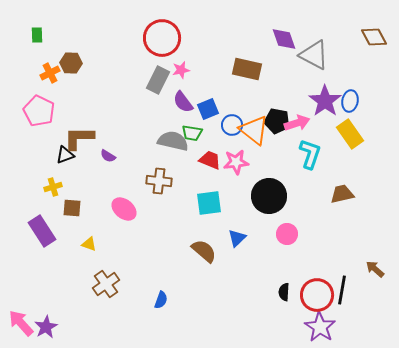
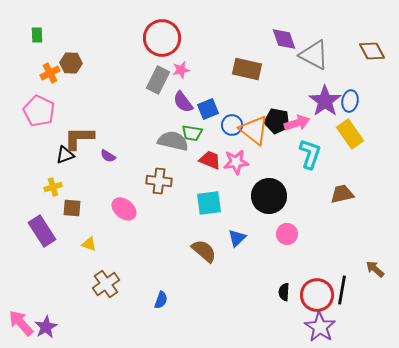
brown diamond at (374, 37): moved 2 px left, 14 px down
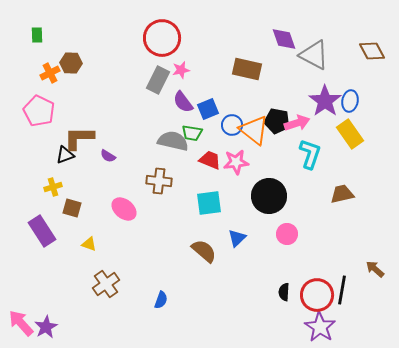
brown square at (72, 208): rotated 12 degrees clockwise
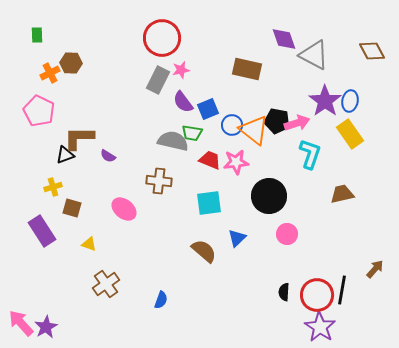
brown arrow at (375, 269): rotated 90 degrees clockwise
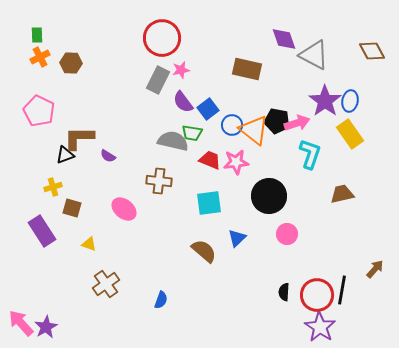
orange cross at (50, 73): moved 10 px left, 16 px up
blue square at (208, 109): rotated 15 degrees counterclockwise
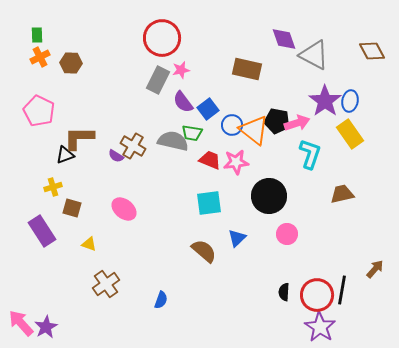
purple semicircle at (108, 156): moved 8 px right
brown cross at (159, 181): moved 26 px left, 35 px up; rotated 25 degrees clockwise
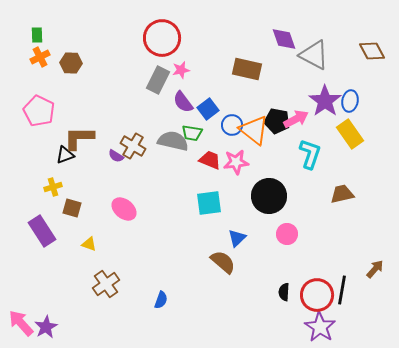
pink arrow at (297, 123): moved 1 px left, 4 px up; rotated 10 degrees counterclockwise
brown semicircle at (204, 251): moved 19 px right, 11 px down
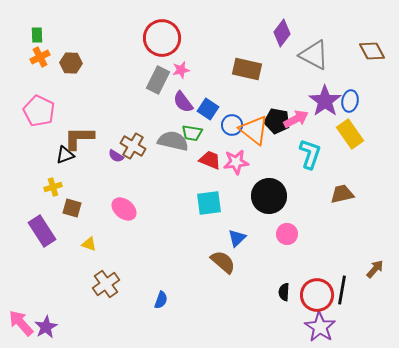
purple diamond at (284, 39): moved 2 px left, 6 px up; rotated 56 degrees clockwise
blue square at (208, 109): rotated 20 degrees counterclockwise
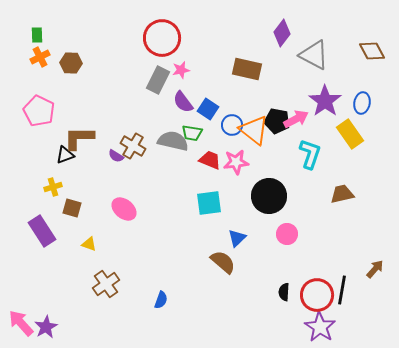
blue ellipse at (350, 101): moved 12 px right, 2 px down
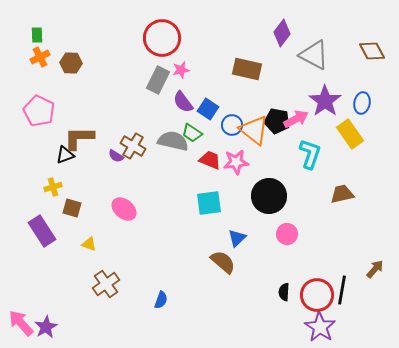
green trapezoid at (192, 133): rotated 25 degrees clockwise
